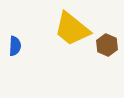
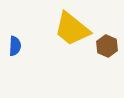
brown hexagon: moved 1 px down
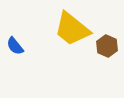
blue semicircle: rotated 138 degrees clockwise
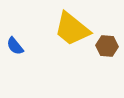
brown hexagon: rotated 20 degrees counterclockwise
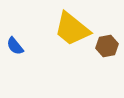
brown hexagon: rotated 15 degrees counterclockwise
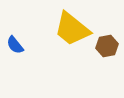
blue semicircle: moved 1 px up
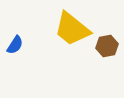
blue semicircle: rotated 108 degrees counterclockwise
